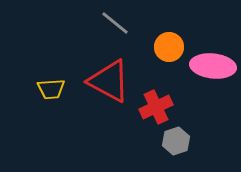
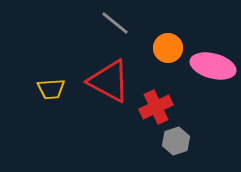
orange circle: moved 1 px left, 1 px down
pink ellipse: rotated 9 degrees clockwise
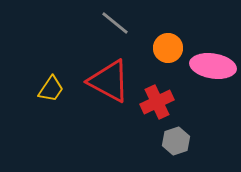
pink ellipse: rotated 6 degrees counterclockwise
yellow trapezoid: rotated 52 degrees counterclockwise
red cross: moved 1 px right, 5 px up
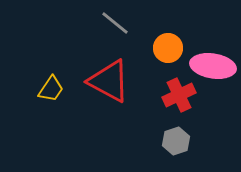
red cross: moved 22 px right, 7 px up
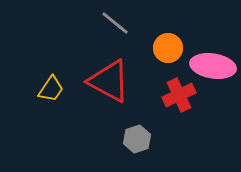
gray hexagon: moved 39 px left, 2 px up
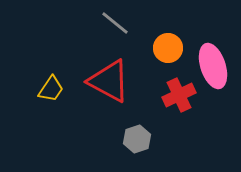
pink ellipse: rotated 63 degrees clockwise
